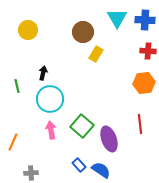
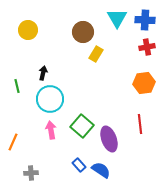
red cross: moved 1 px left, 4 px up; rotated 14 degrees counterclockwise
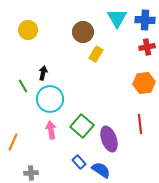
green line: moved 6 px right; rotated 16 degrees counterclockwise
blue rectangle: moved 3 px up
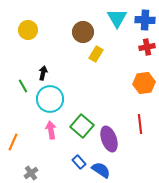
gray cross: rotated 32 degrees counterclockwise
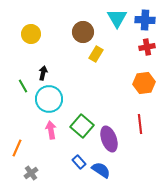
yellow circle: moved 3 px right, 4 px down
cyan circle: moved 1 px left
orange line: moved 4 px right, 6 px down
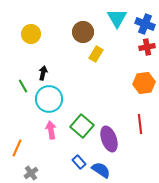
blue cross: moved 4 px down; rotated 18 degrees clockwise
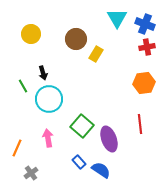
brown circle: moved 7 px left, 7 px down
black arrow: rotated 152 degrees clockwise
pink arrow: moved 3 px left, 8 px down
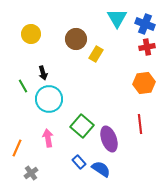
blue semicircle: moved 1 px up
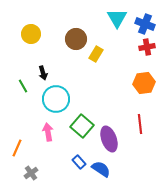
cyan circle: moved 7 px right
pink arrow: moved 6 px up
